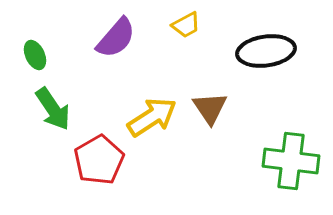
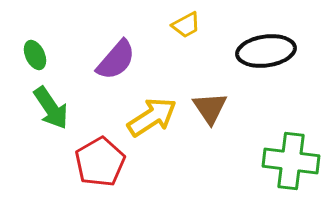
purple semicircle: moved 22 px down
green arrow: moved 2 px left, 1 px up
red pentagon: moved 1 px right, 2 px down
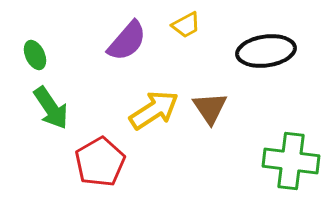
purple semicircle: moved 11 px right, 19 px up
yellow arrow: moved 2 px right, 7 px up
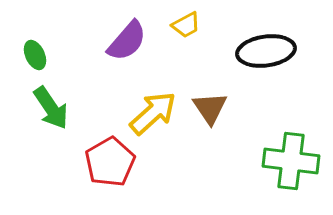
yellow arrow: moved 1 px left, 3 px down; rotated 9 degrees counterclockwise
red pentagon: moved 10 px right
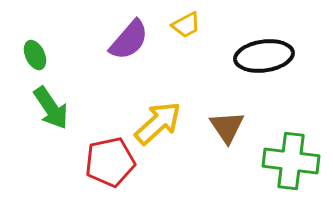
purple semicircle: moved 2 px right, 1 px up
black ellipse: moved 2 px left, 5 px down
brown triangle: moved 17 px right, 19 px down
yellow arrow: moved 5 px right, 10 px down
red pentagon: rotated 18 degrees clockwise
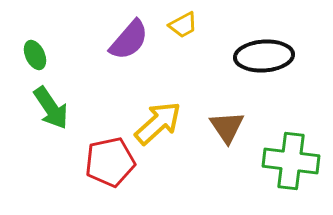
yellow trapezoid: moved 3 px left
black ellipse: rotated 4 degrees clockwise
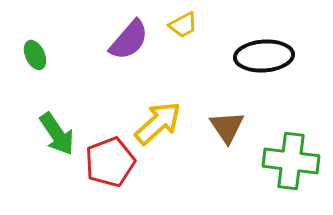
green arrow: moved 6 px right, 26 px down
red pentagon: rotated 9 degrees counterclockwise
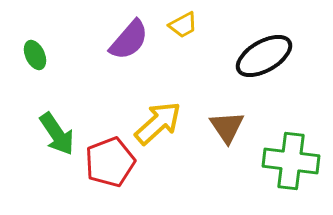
black ellipse: rotated 26 degrees counterclockwise
